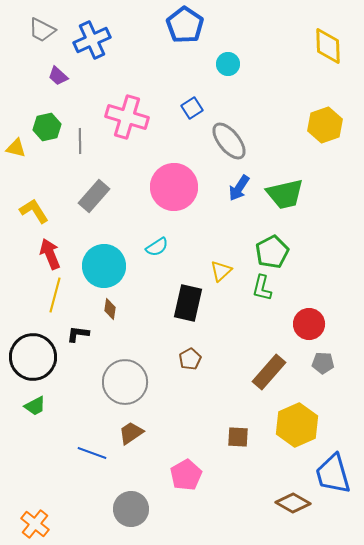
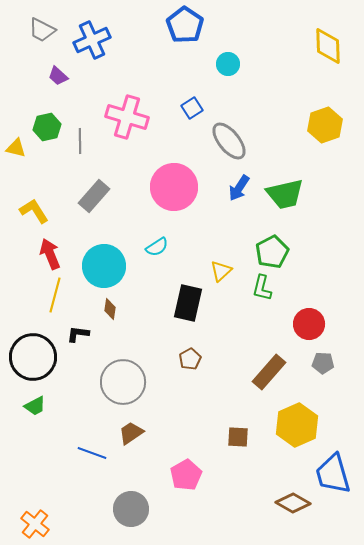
gray circle at (125, 382): moved 2 px left
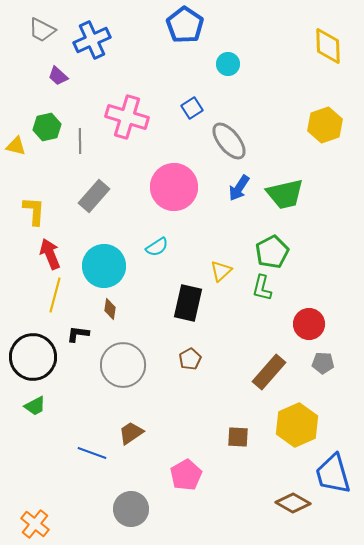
yellow triangle at (16, 148): moved 2 px up
yellow L-shape at (34, 211): rotated 36 degrees clockwise
gray circle at (123, 382): moved 17 px up
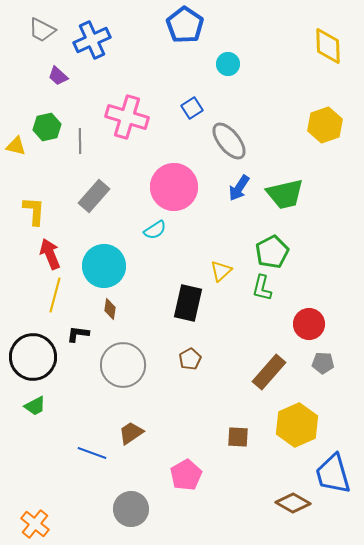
cyan semicircle at (157, 247): moved 2 px left, 17 px up
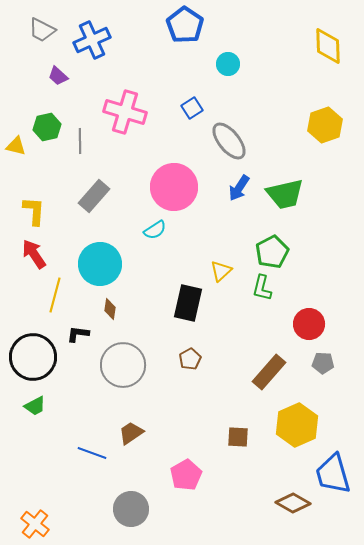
pink cross at (127, 117): moved 2 px left, 5 px up
red arrow at (50, 254): moved 16 px left; rotated 12 degrees counterclockwise
cyan circle at (104, 266): moved 4 px left, 2 px up
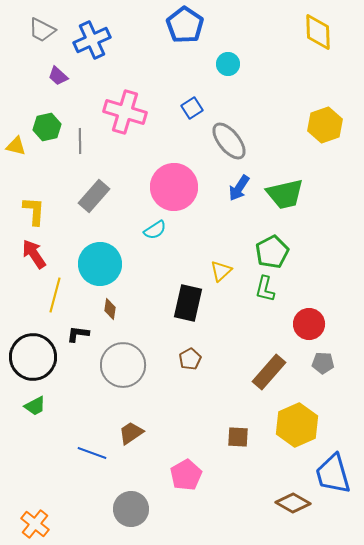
yellow diamond at (328, 46): moved 10 px left, 14 px up
green L-shape at (262, 288): moved 3 px right, 1 px down
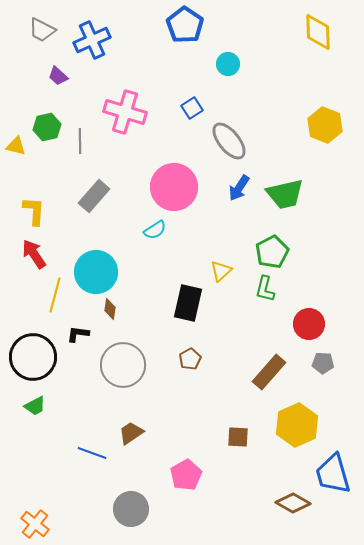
yellow hexagon at (325, 125): rotated 20 degrees counterclockwise
cyan circle at (100, 264): moved 4 px left, 8 px down
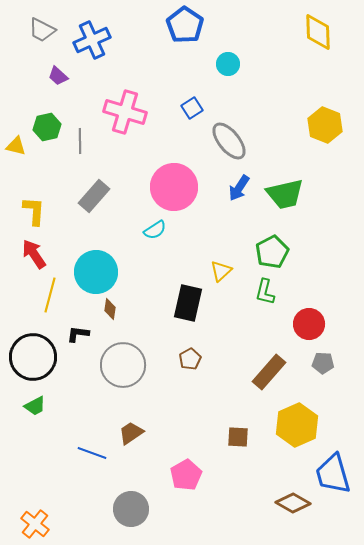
green L-shape at (265, 289): moved 3 px down
yellow line at (55, 295): moved 5 px left
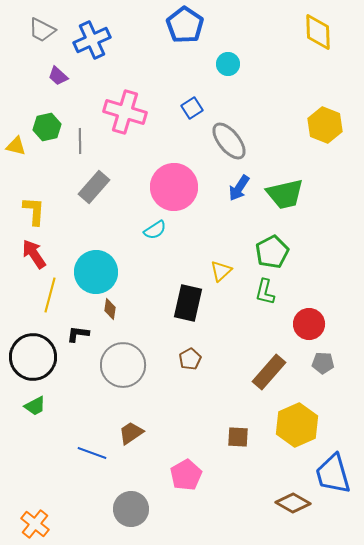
gray rectangle at (94, 196): moved 9 px up
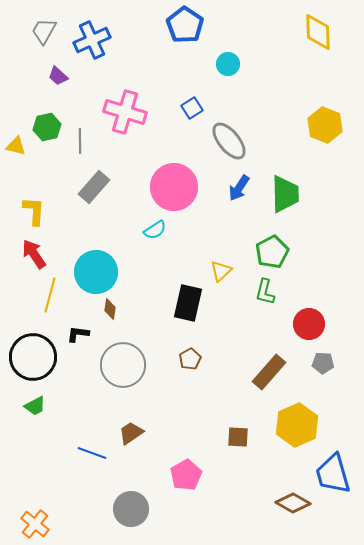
gray trapezoid at (42, 30): moved 2 px right, 1 px down; rotated 92 degrees clockwise
green trapezoid at (285, 194): rotated 78 degrees counterclockwise
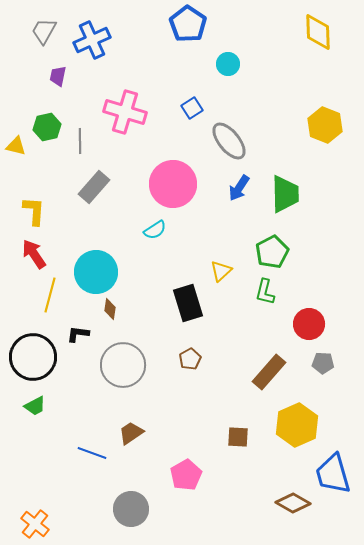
blue pentagon at (185, 25): moved 3 px right, 1 px up
purple trapezoid at (58, 76): rotated 60 degrees clockwise
pink circle at (174, 187): moved 1 px left, 3 px up
black rectangle at (188, 303): rotated 30 degrees counterclockwise
